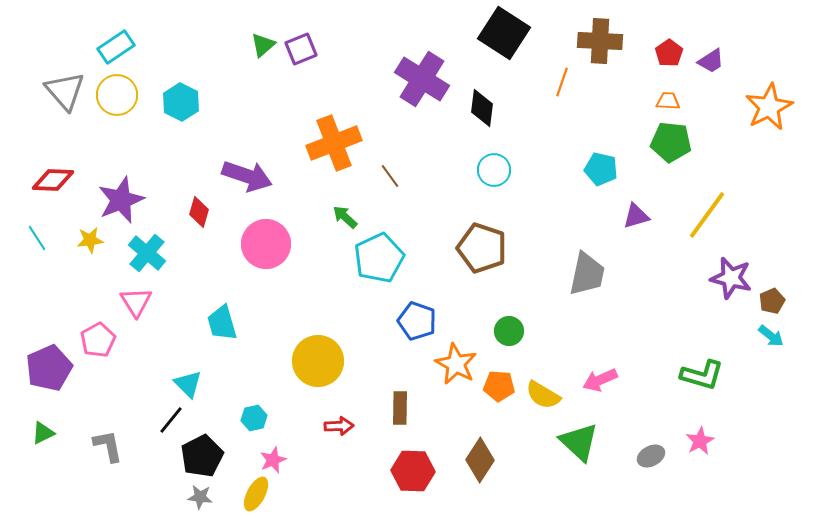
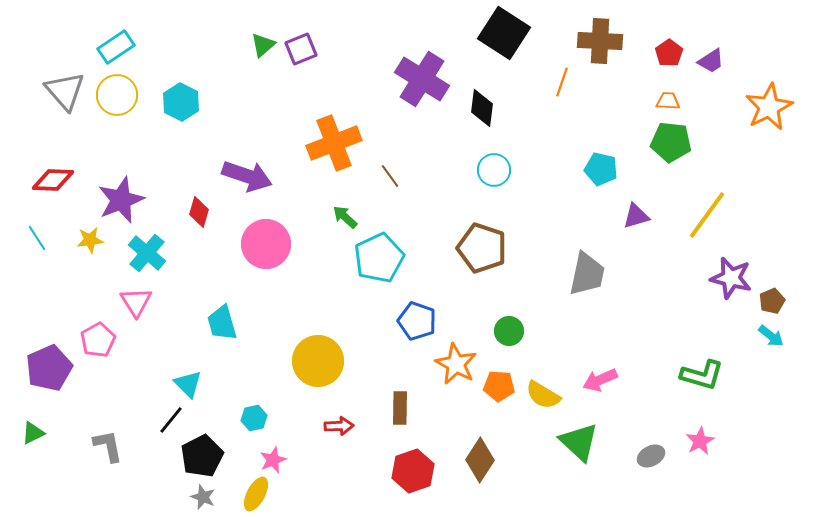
green triangle at (43, 433): moved 10 px left
red hexagon at (413, 471): rotated 21 degrees counterclockwise
gray star at (200, 497): moved 3 px right; rotated 15 degrees clockwise
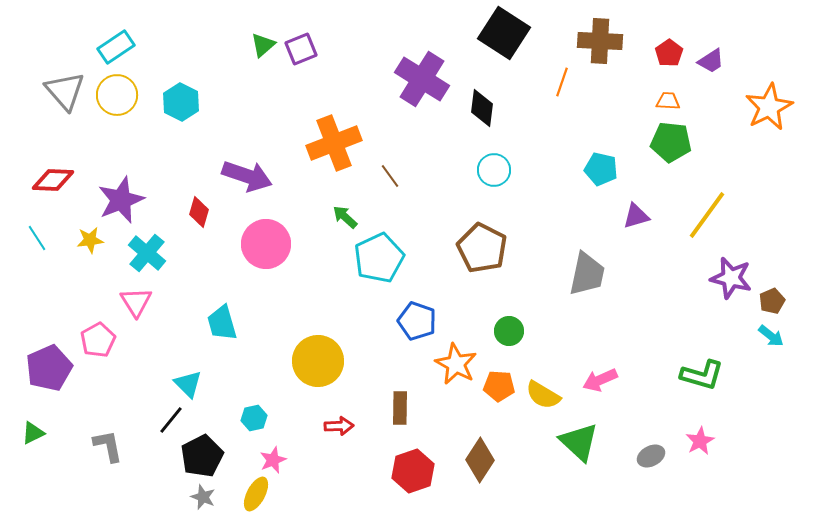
brown pentagon at (482, 248): rotated 9 degrees clockwise
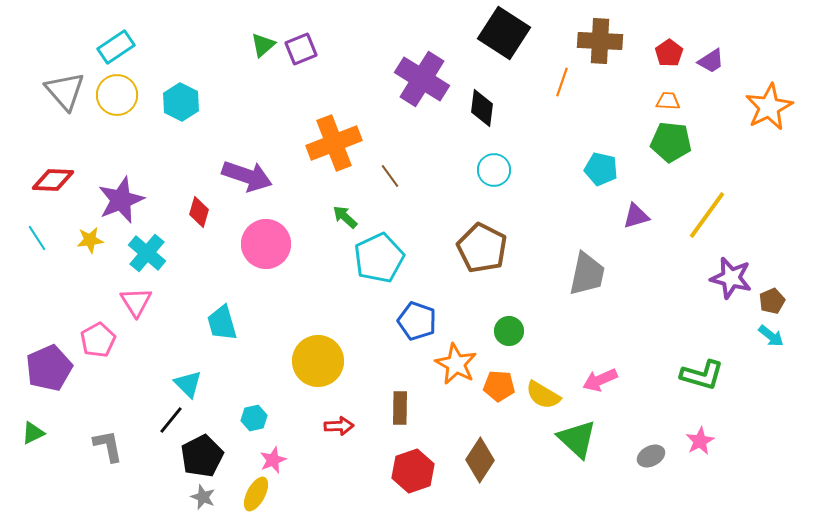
green triangle at (579, 442): moved 2 px left, 3 px up
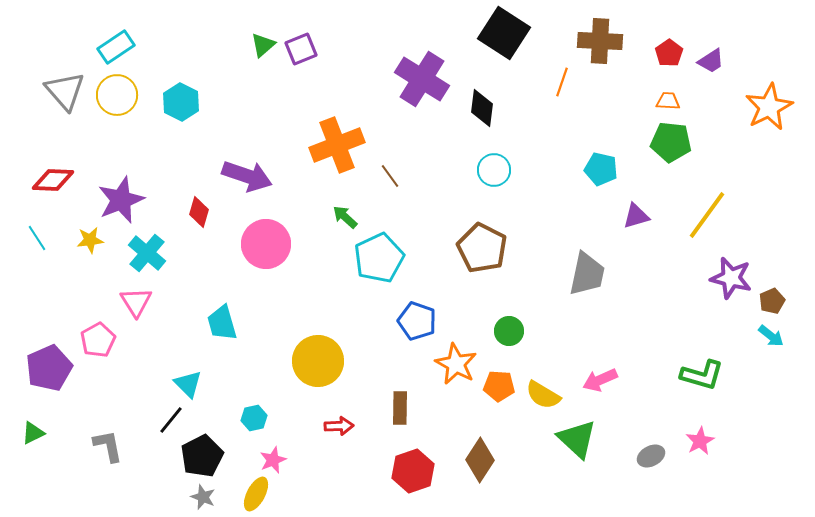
orange cross at (334, 143): moved 3 px right, 2 px down
